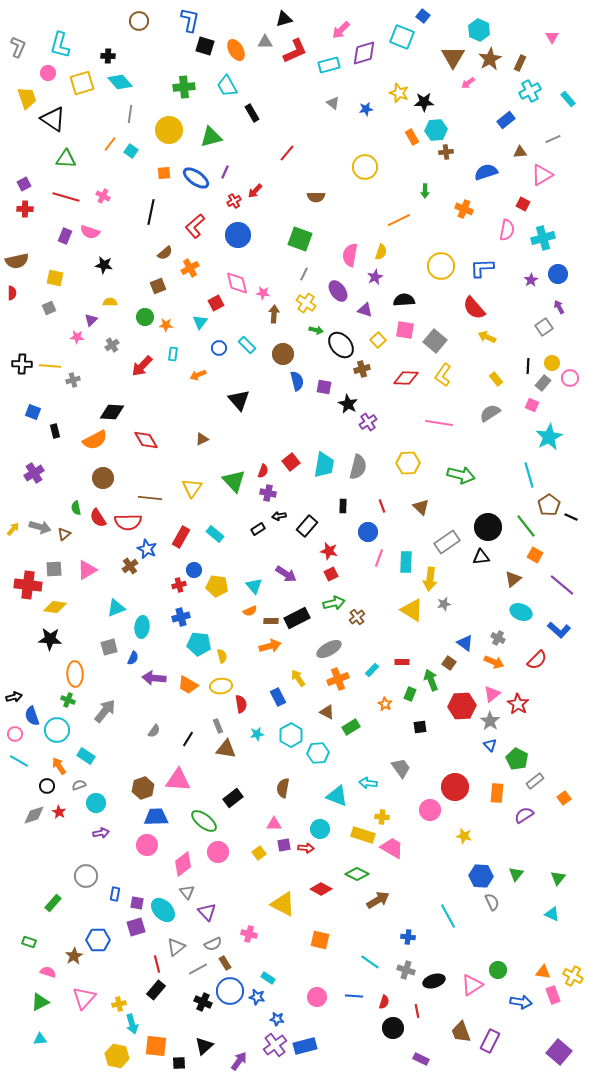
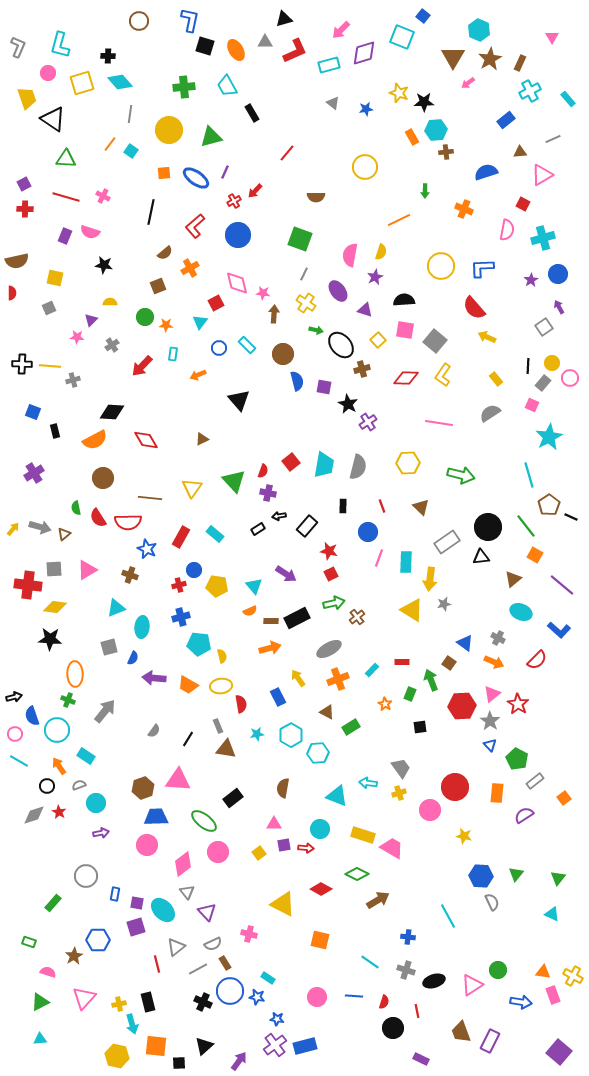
brown cross at (130, 566): moved 9 px down; rotated 35 degrees counterclockwise
orange arrow at (270, 646): moved 2 px down
yellow cross at (382, 817): moved 17 px right, 24 px up; rotated 24 degrees counterclockwise
black rectangle at (156, 990): moved 8 px left, 12 px down; rotated 54 degrees counterclockwise
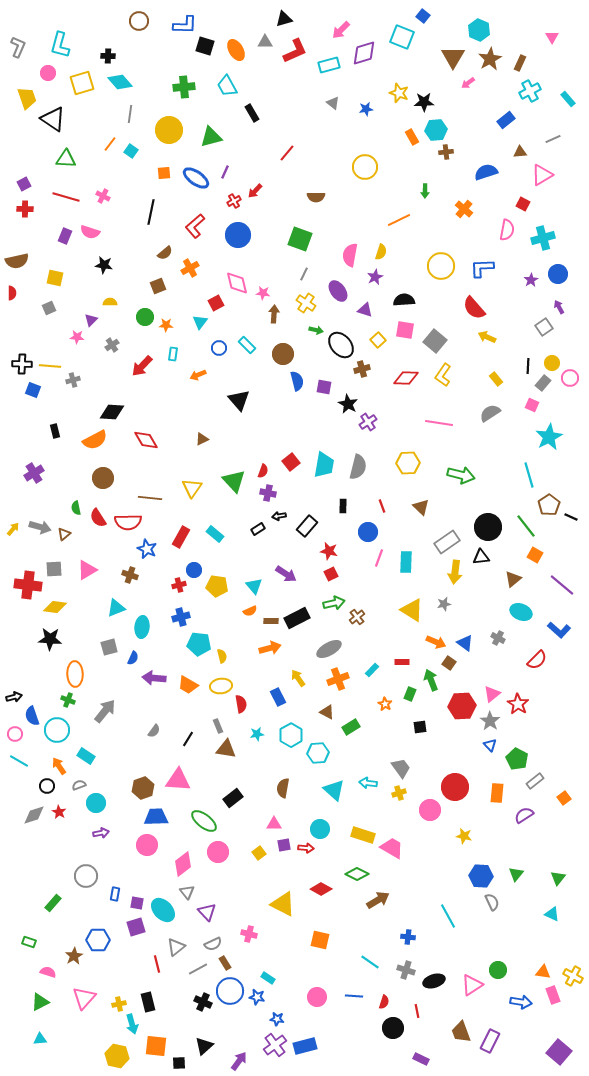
blue L-shape at (190, 20): moved 5 px left, 5 px down; rotated 80 degrees clockwise
orange cross at (464, 209): rotated 18 degrees clockwise
blue square at (33, 412): moved 22 px up
yellow arrow at (430, 579): moved 25 px right, 7 px up
orange arrow at (494, 662): moved 58 px left, 20 px up
cyan triangle at (337, 796): moved 3 px left, 6 px up; rotated 20 degrees clockwise
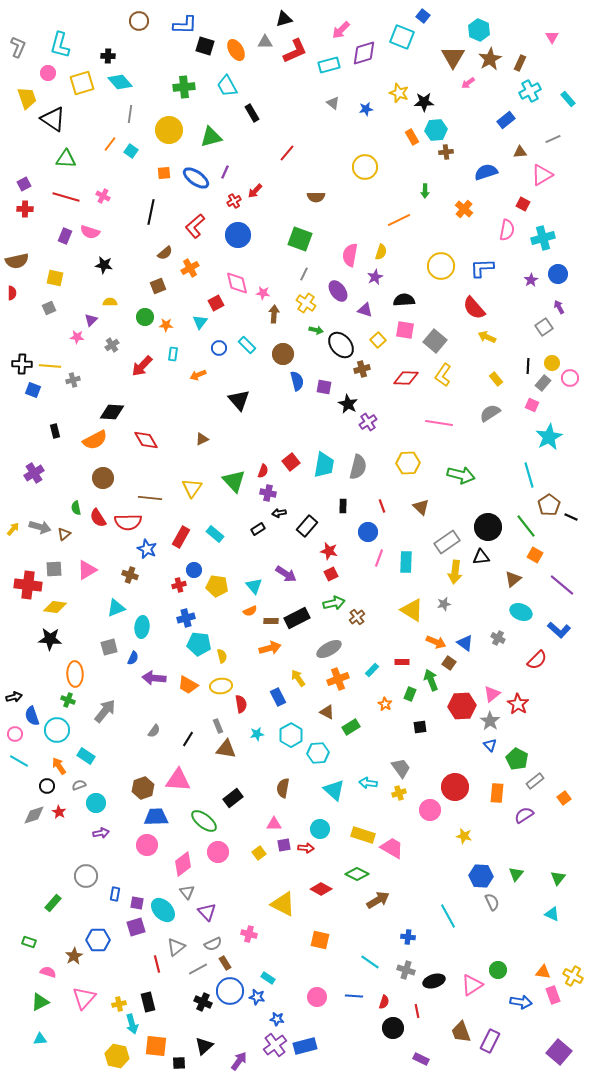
black arrow at (279, 516): moved 3 px up
blue cross at (181, 617): moved 5 px right, 1 px down
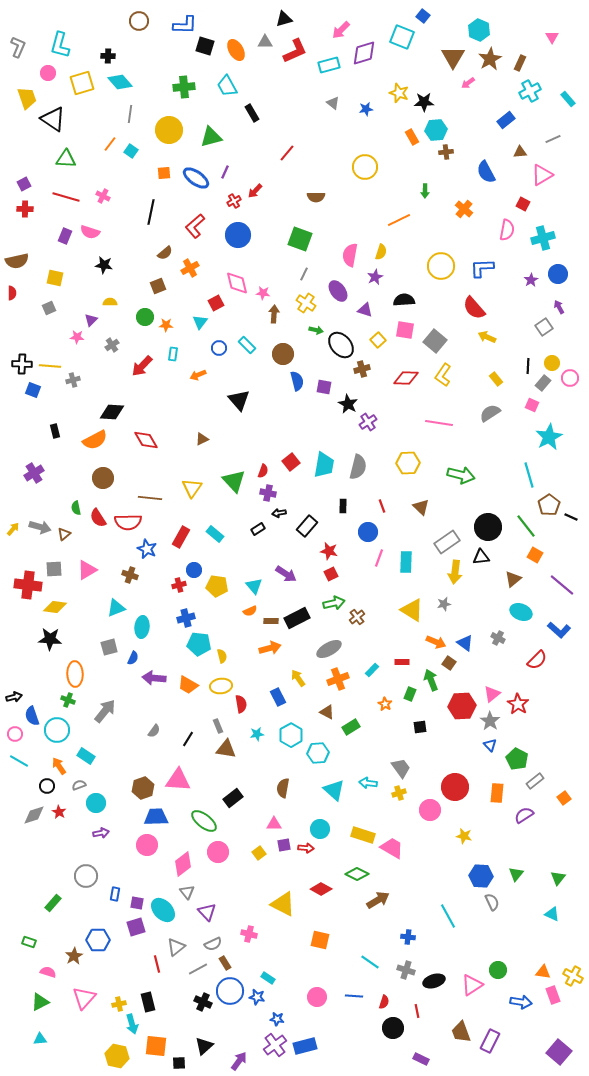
blue semicircle at (486, 172): rotated 100 degrees counterclockwise
